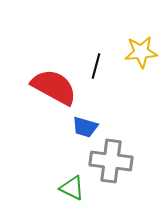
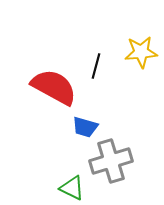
gray cross: rotated 24 degrees counterclockwise
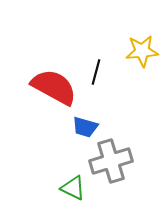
yellow star: moved 1 px right, 1 px up
black line: moved 6 px down
green triangle: moved 1 px right
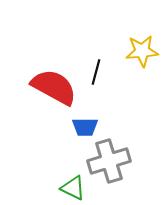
blue trapezoid: rotated 16 degrees counterclockwise
gray cross: moved 2 px left
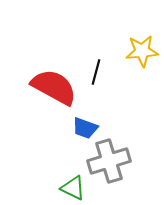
blue trapezoid: moved 1 px down; rotated 20 degrees clockwise
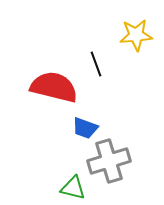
yellow star: moved 6 px left, 16 px up
black line: moved 8 px up; rotated 35 degrees counterclockwise
red semicircle: rotated 15 degrees counterclockwise
green triangle: rotated 12 degrees counterclockwise
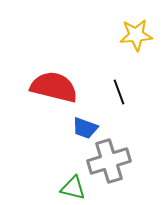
black line: moved 23 px right, 28 px down
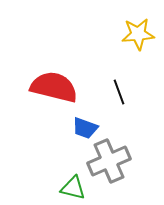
yellow star: moved 2 px right, 1 px up
gray cross: rotated 6 degrees counterclockwise
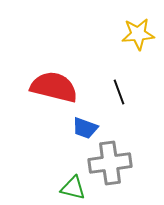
gray cross: moved 1 px right, 2 px down; rotated 15 degrees clockwise
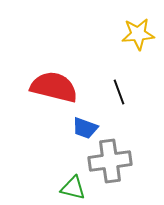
gray cross: moved 2 px up
